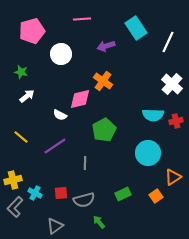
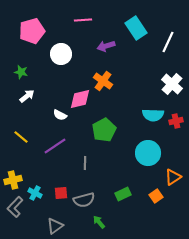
pink line: moved 1 px right, 1 px down
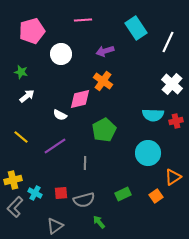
purple arrow: moved 1 px left, 5 px down
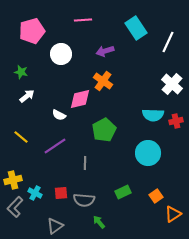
white semicircle: moved 1 px left
orange triangle: moved 37 px down
green rectangle: moved 2 px up
gray semicircle: rotated 20 degrees clockwise
